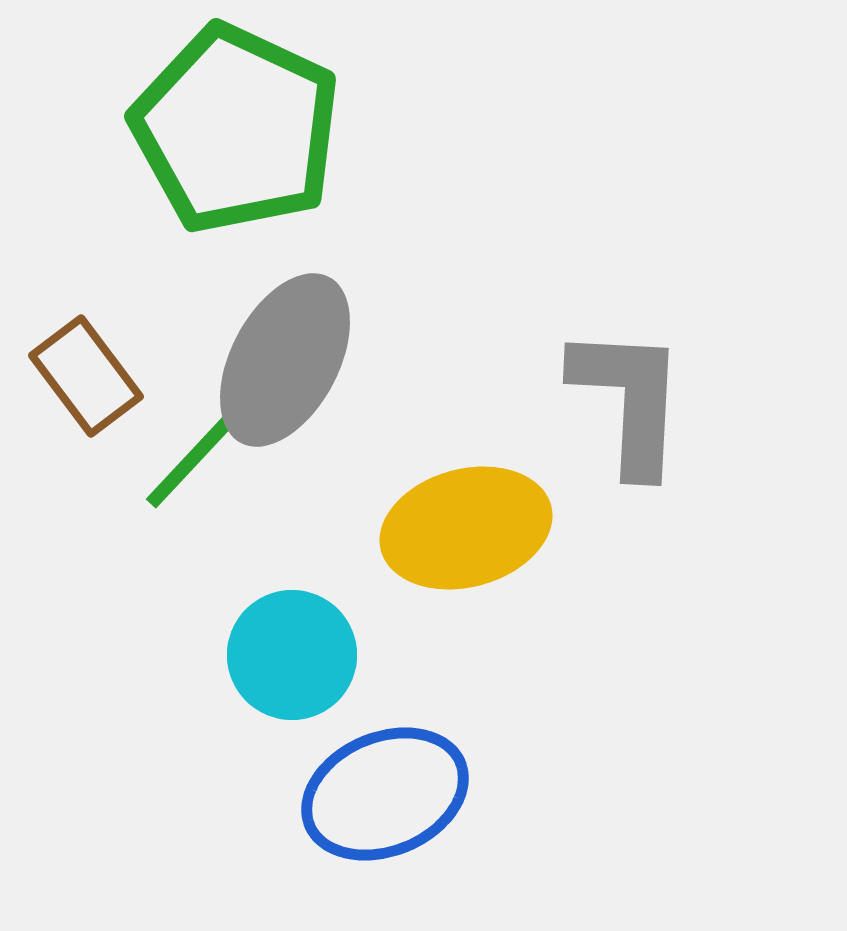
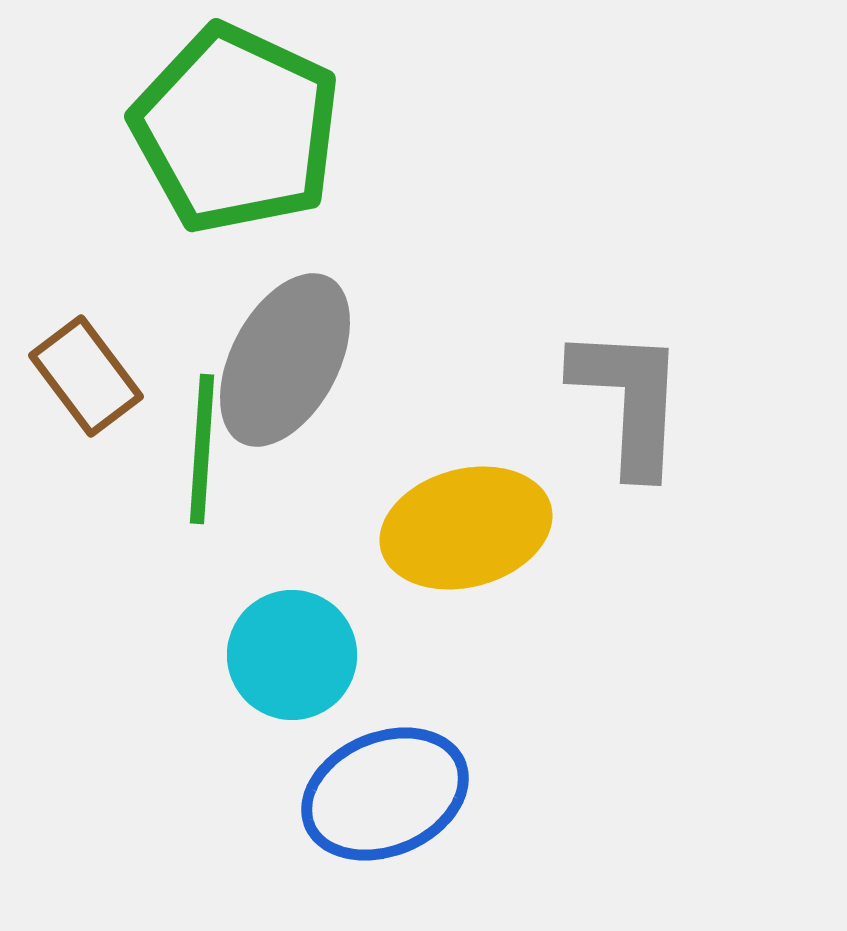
green line: rotated 39 degrees counterclockwise
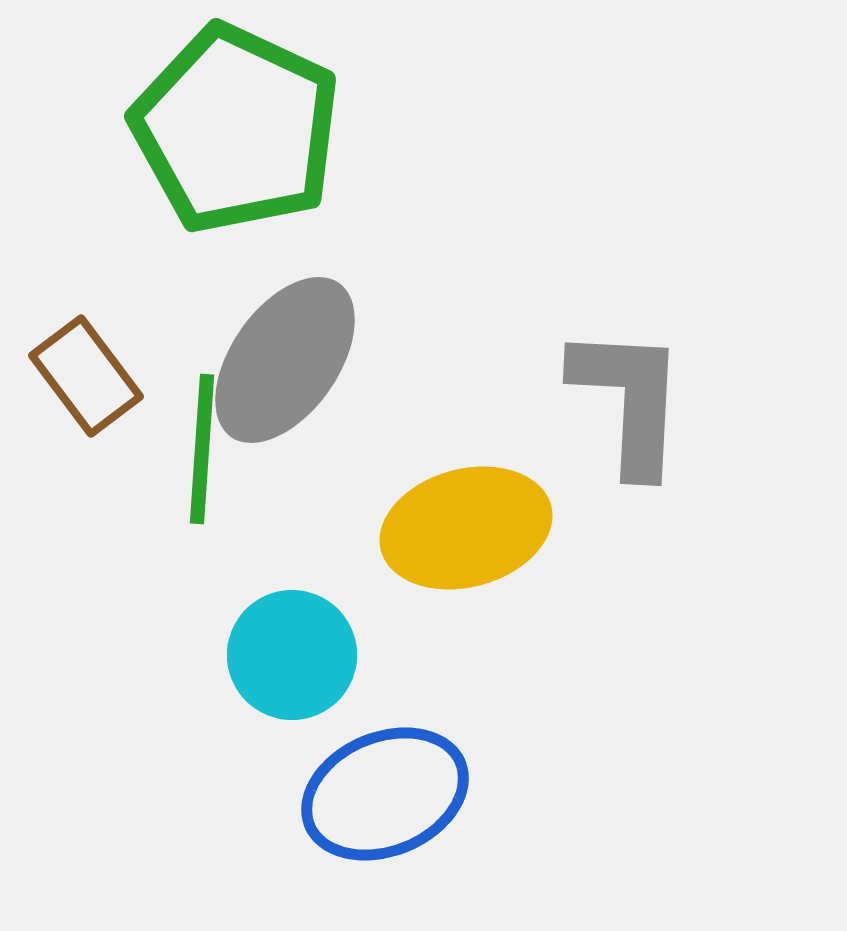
gray ellipse: rotated 7 degrees clockwise
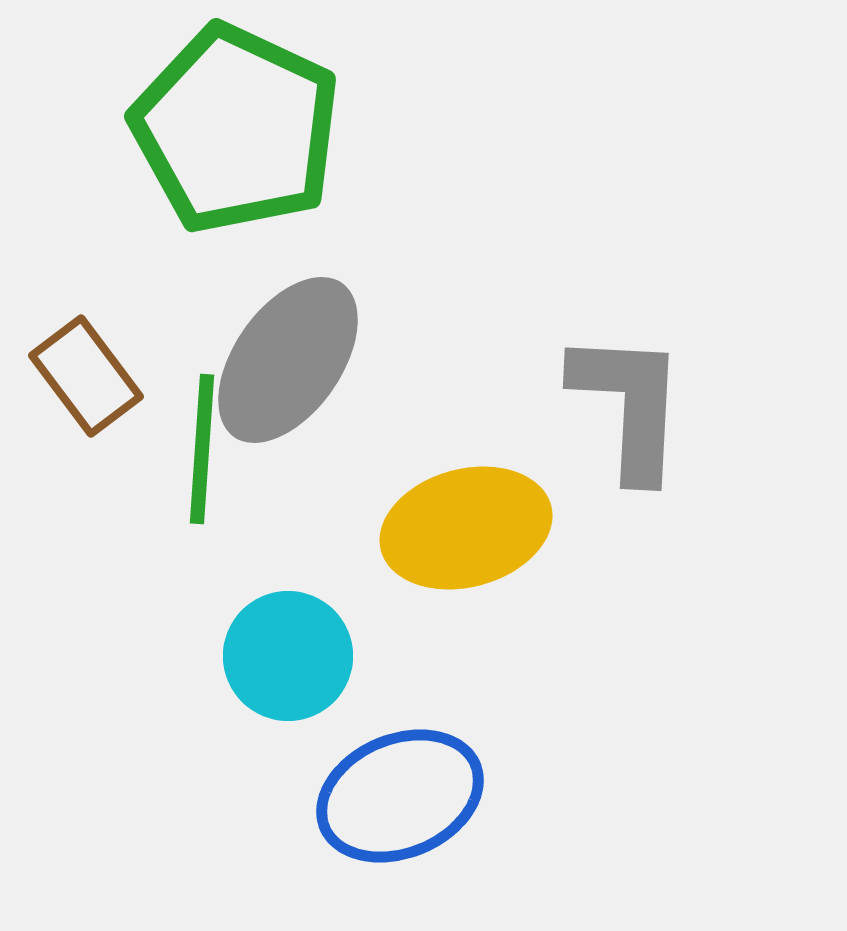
gray ellipse: moved 3 px right
gray L-shape: moved 5 px down
cyan circle: moved 4 px left, 1 px down
blue ellipse: moved 15 px right, 2 px down
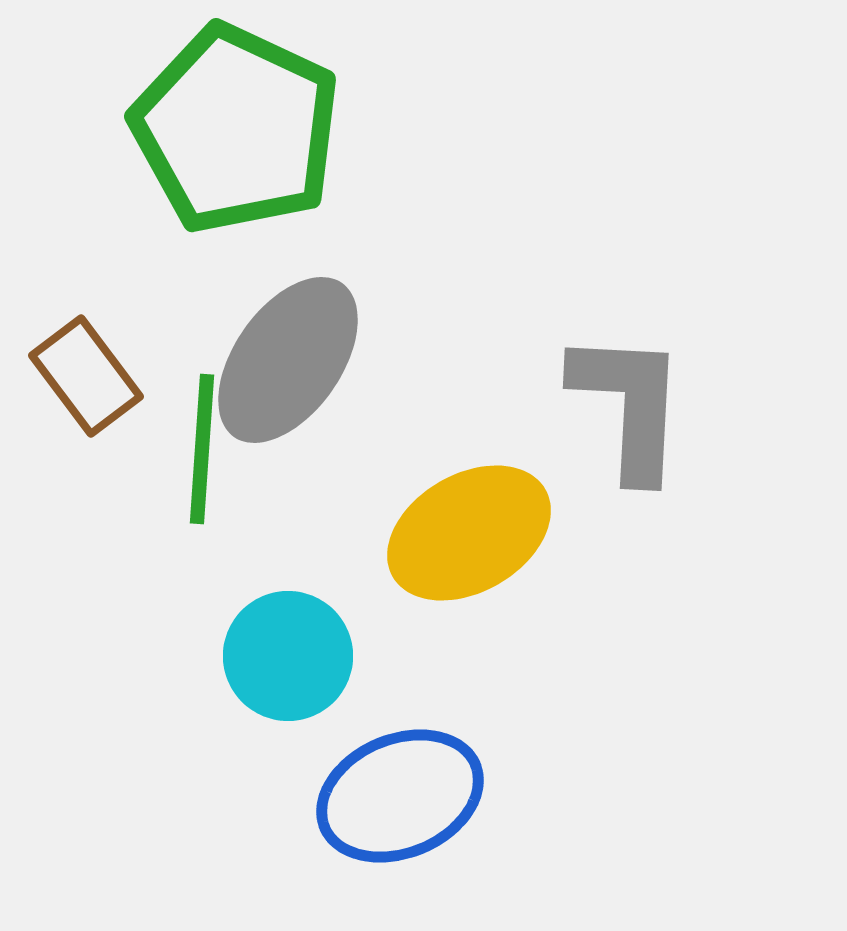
yellow ellipse: moved 3 px right, 5 px down; rotated 15 degrees counterclockwise
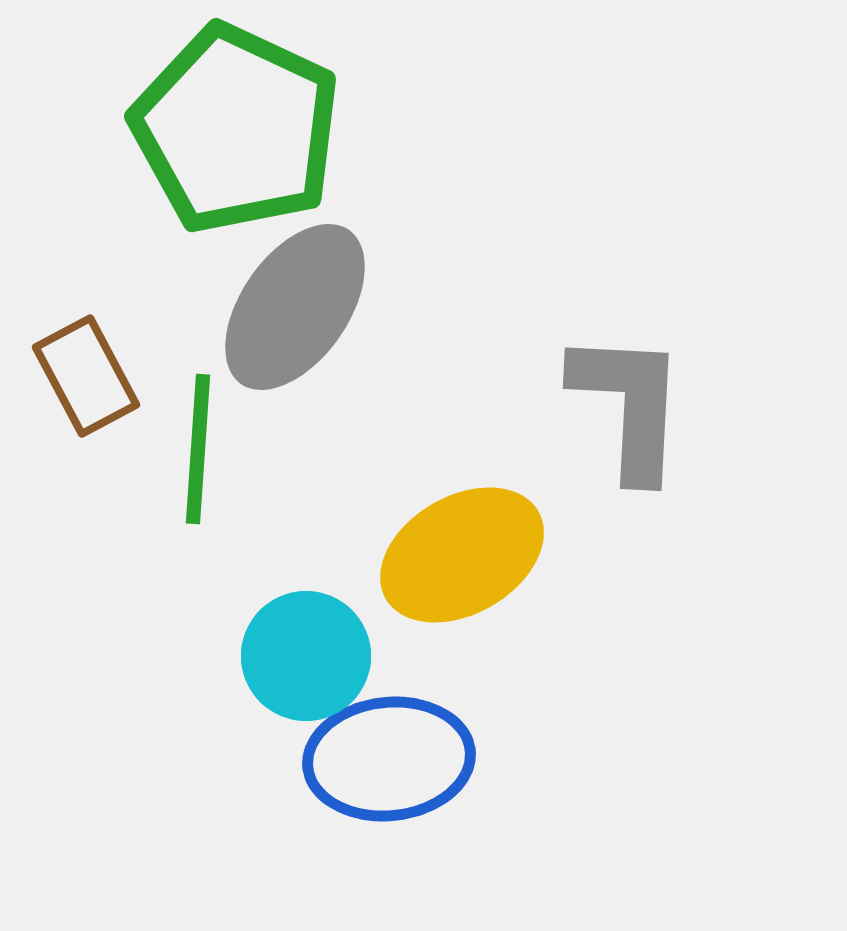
gray ellipse: moved 7 px right, 53 px up
brown rectangle: rotated 9 degrees clockwise
green line: moved 4 px left
yellow ellipse: moved 7 px left, 22 px down
cyan circle: moved 18 px right
blue ellipse: moved 11 px left, 37 px up; rotated 17 degrees clockwise
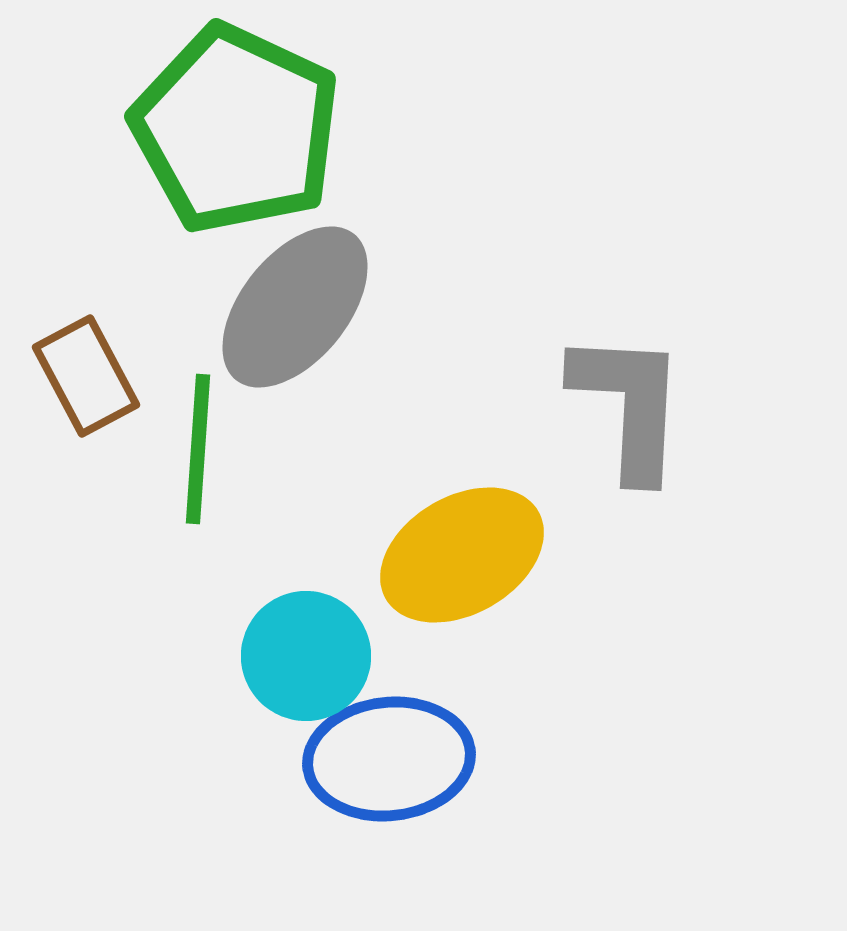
gray ellipse: rotated 4 degrees clockwise
